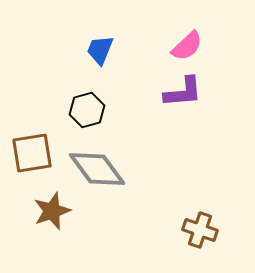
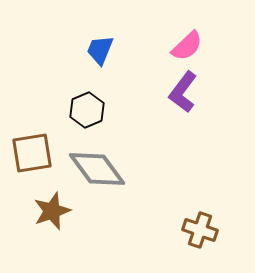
purple L-shape: rotated 132 degrees clockwise
black hexagon: rotated 8 degrees counterclockwise
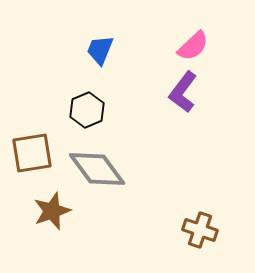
pink semicircle: moved 6 px right
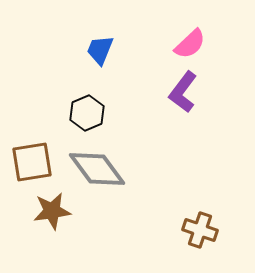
pink semicircle: moved 3 px left, 2 px up
black hexagon: moved 3 px down
brown square: moved 9 px down
brown star: rotated 12 degrees clockwise
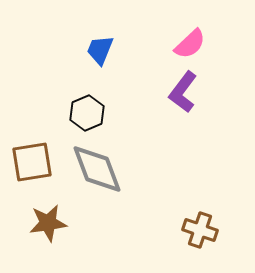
gray diamond: rotated 16 degrees clockwise
brown star: moved 4 px left, 12 px down
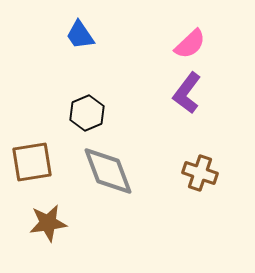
blue trapezoid: moved 20 px left, 15 px up; rotated 56 degrees counterclockwise
purple L-shape: moved 4 px right, 1 px down
gray diamond: moved 11 px right, 2 px down
brown cross: moved 57 px up
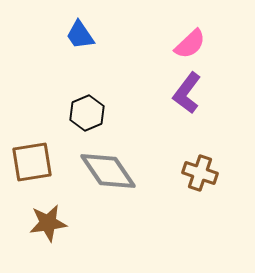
gray diamond: rotated 14 degrees counterclockwise
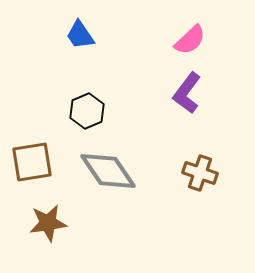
pink semicircle: moved 4 px up
black hexagon: moved 2 px up
